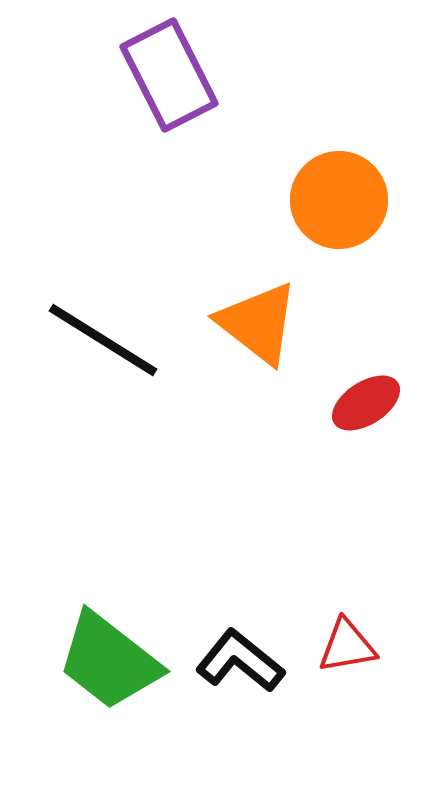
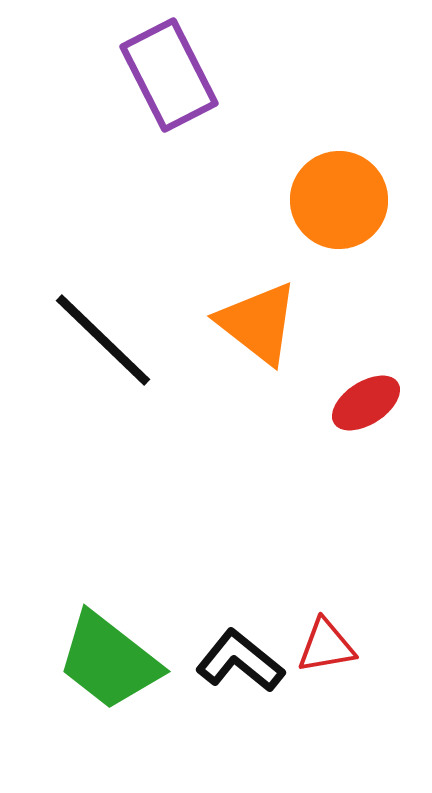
black line: rotated 12 degrees clockwise
red triangle: moved 21 px left
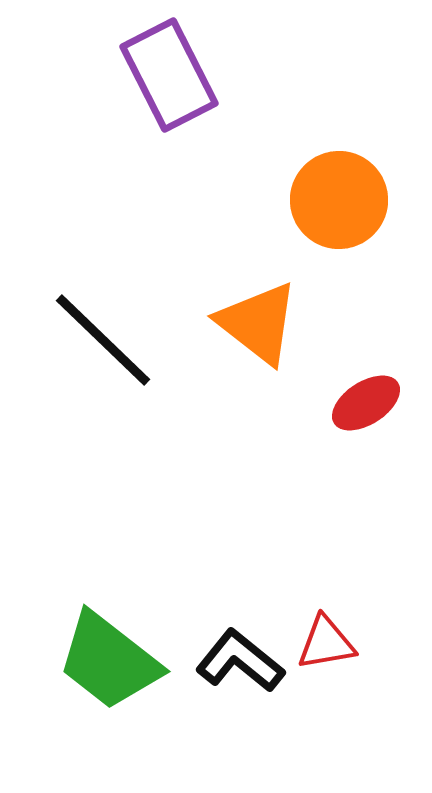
red triangle: moved 3 px up
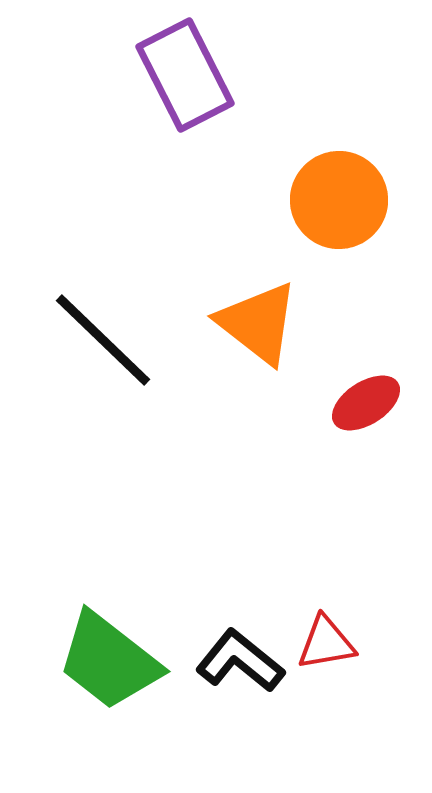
purple rectangle: moved 16 px right
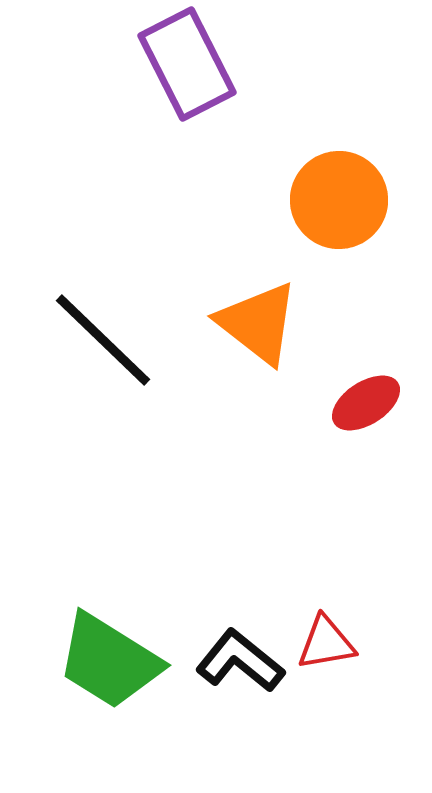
purple rectangle: moved 2 px right, 11 px up
green trapezoid: rotated 6 degrees counterclockwise
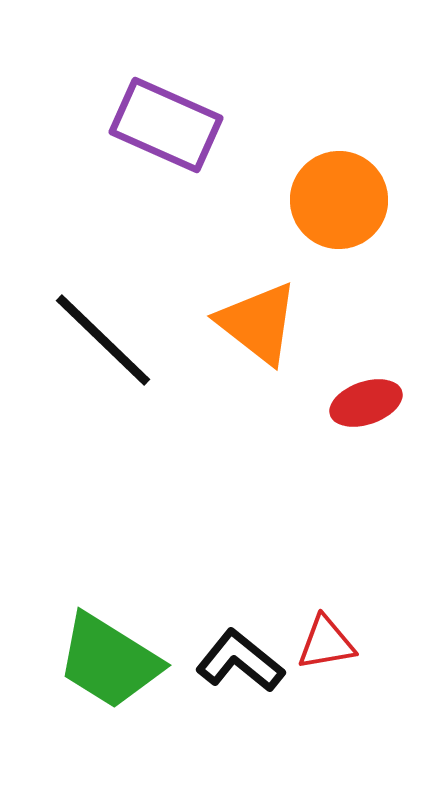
purple rectangle: moved 21 px left, 61 px down; rotated 39 degrees counterclockwise
red ellipse: rotated 14 degrees clockwise
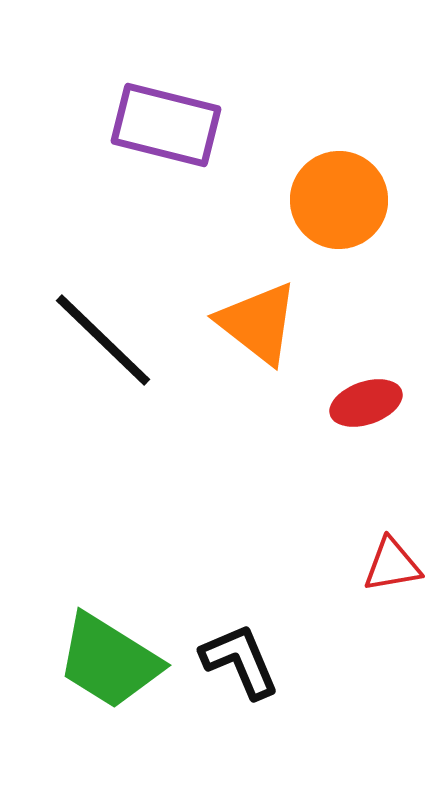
purple rectangle: rotated 10 degrees counterclockwise
red triangle: moved 66 px right, 78 px up
black L-shape: rotated 28 degrees clockwise
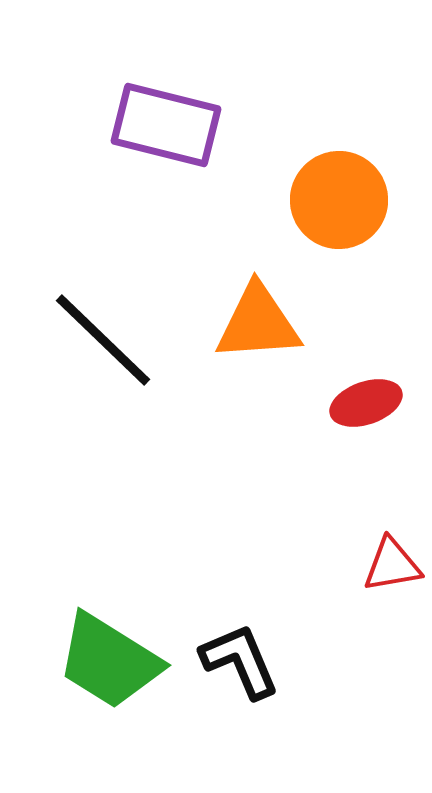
orange triangle: rotated 42 degrees counterclockwise
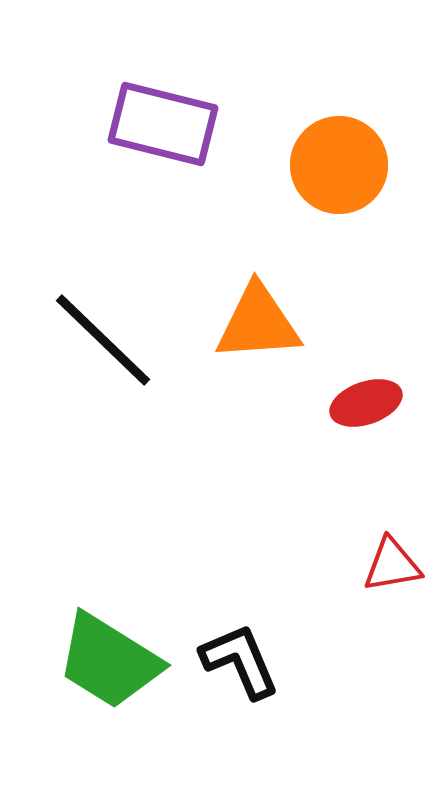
purple rectangle: moved 3 px left, 1 px up
orange circle: moved 35 px up
